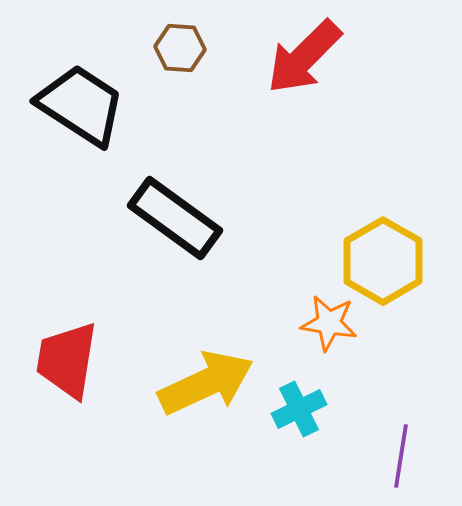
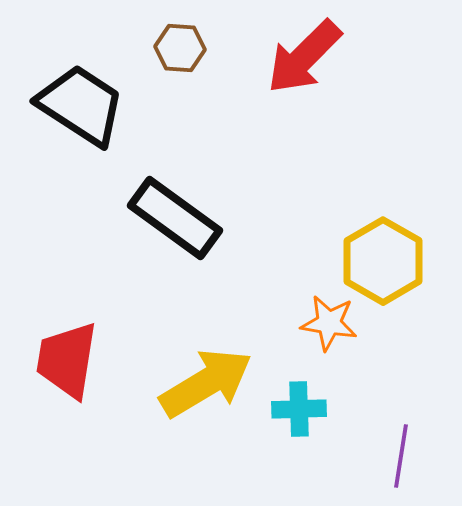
yellow arrow: rotated 6 degrees counterclockwise
cyan cross: rotated 24 degrees clockwise
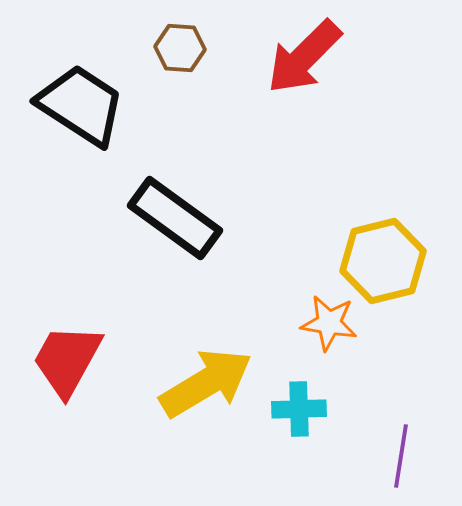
yellow hexagon: rotated 16 degrees clockwise
red trapezoid: rotated 20 degrees clockwise
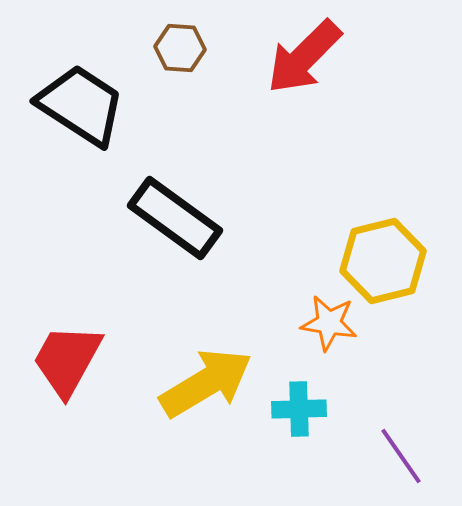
purple line: rotated 44 degrees counterclockwise
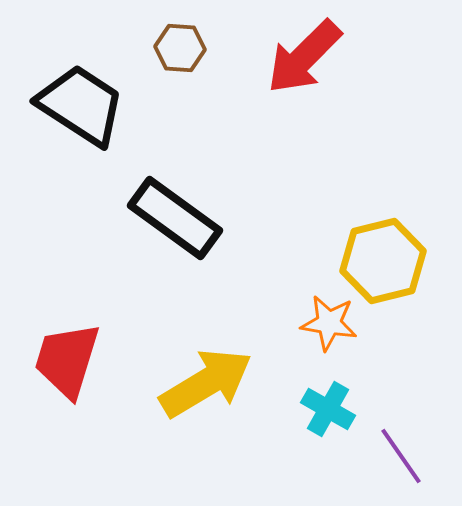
red trapezoid: rotated 12 degrees counterclockwise
cyan cross: moved 29 px right; rotated 32 degrees clockwise
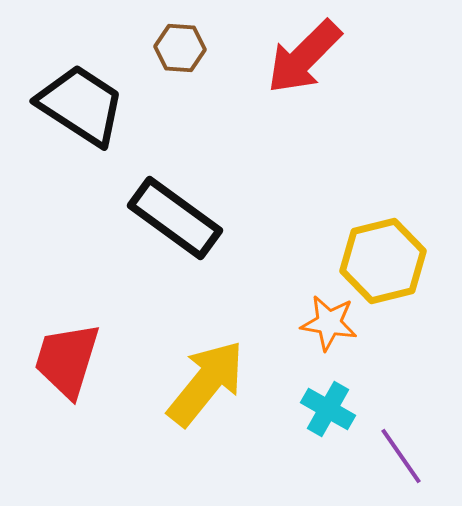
yellow arrow: rotated 20 degrees counterclockwise
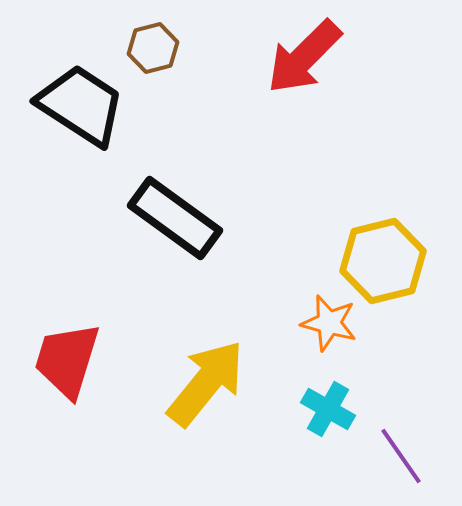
brown hexagon: moved 27 px left; rotated 18 degrees counterclockwise
orange star: rotated 6 degrees clockwise
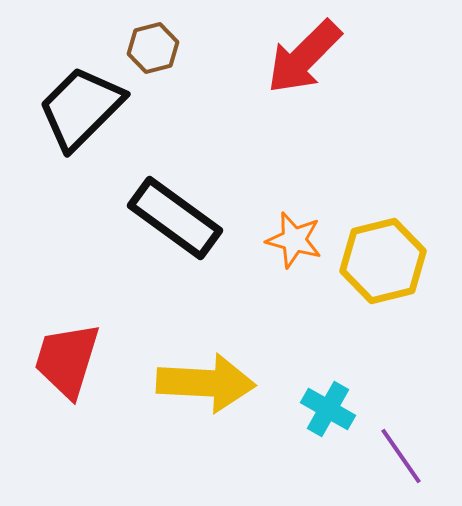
black trapezoid: moved 3 px down; rotated 78 degrees counterclockwise
orange star: moved 35 px left, 83 px up
yellow arrow: rotated 54 degrees clockwise
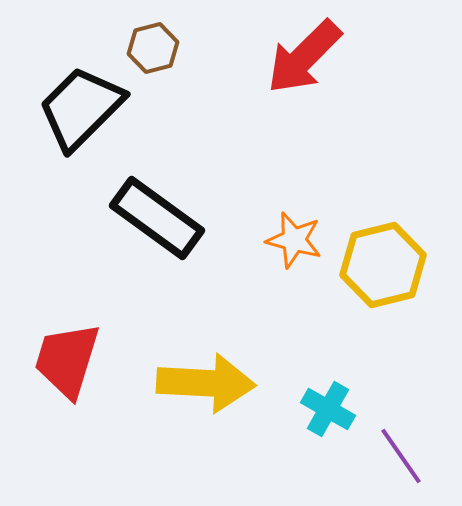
black rectangle: moved 18 px left
yellow hexagon: moved 4 px down
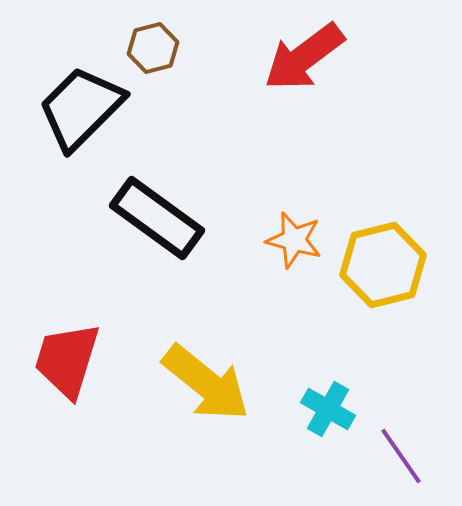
red arrow: rotated 8 degrees clockwise
yellow arrow: rotated 36 degrees clockwise
